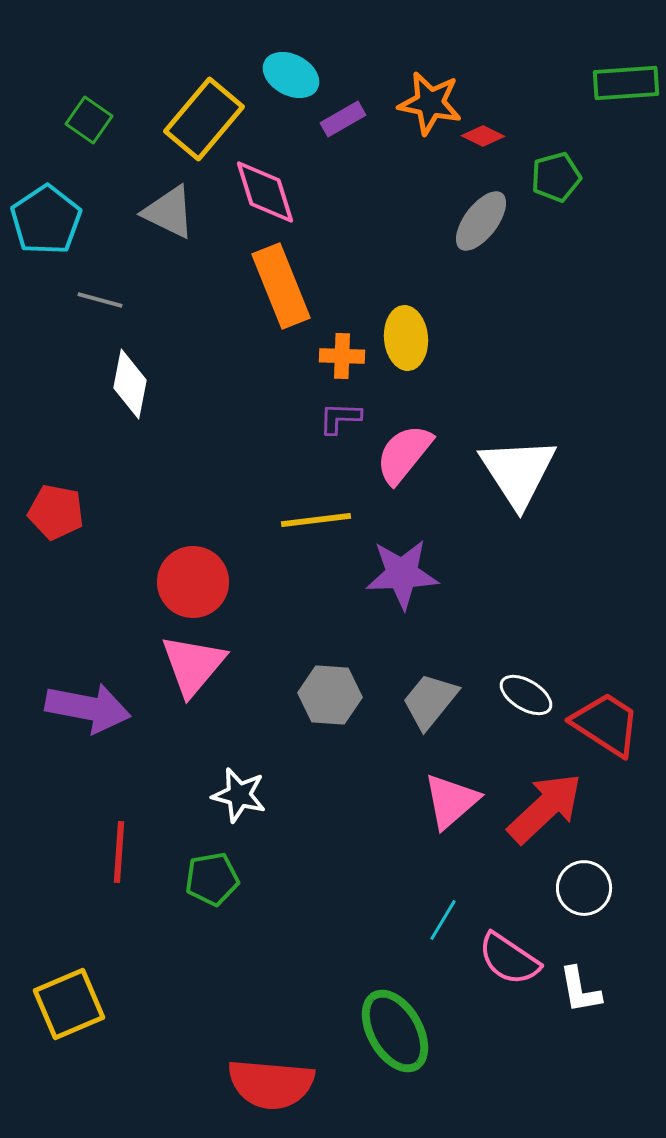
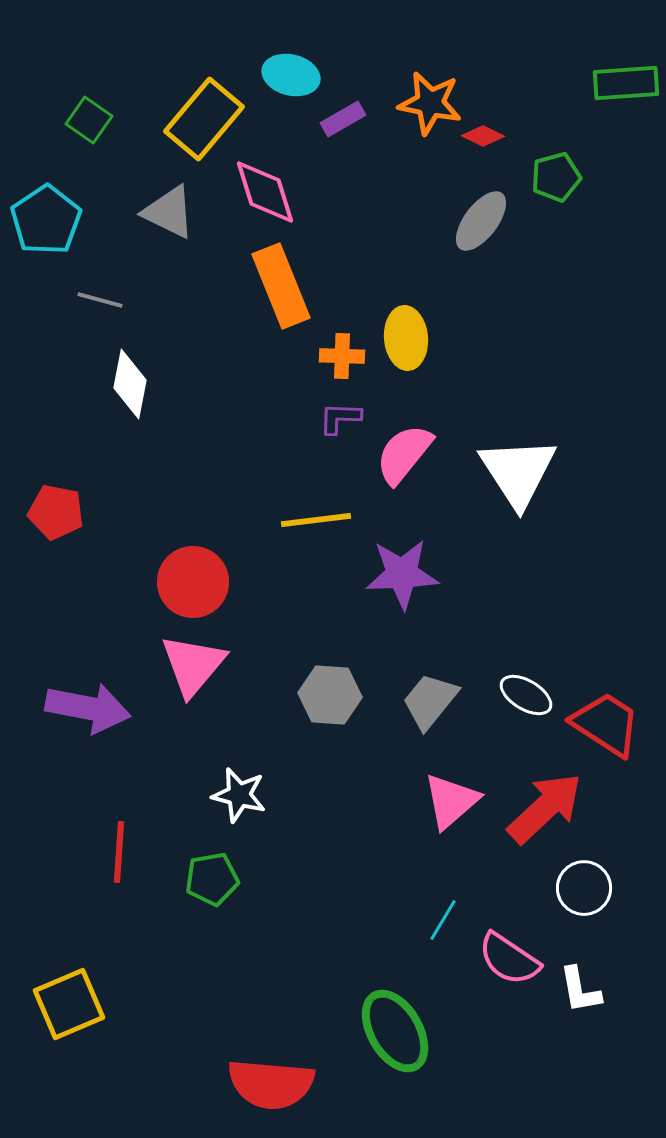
cyan ellipse at (291, 75): rotated 14 degrees counterclockwise
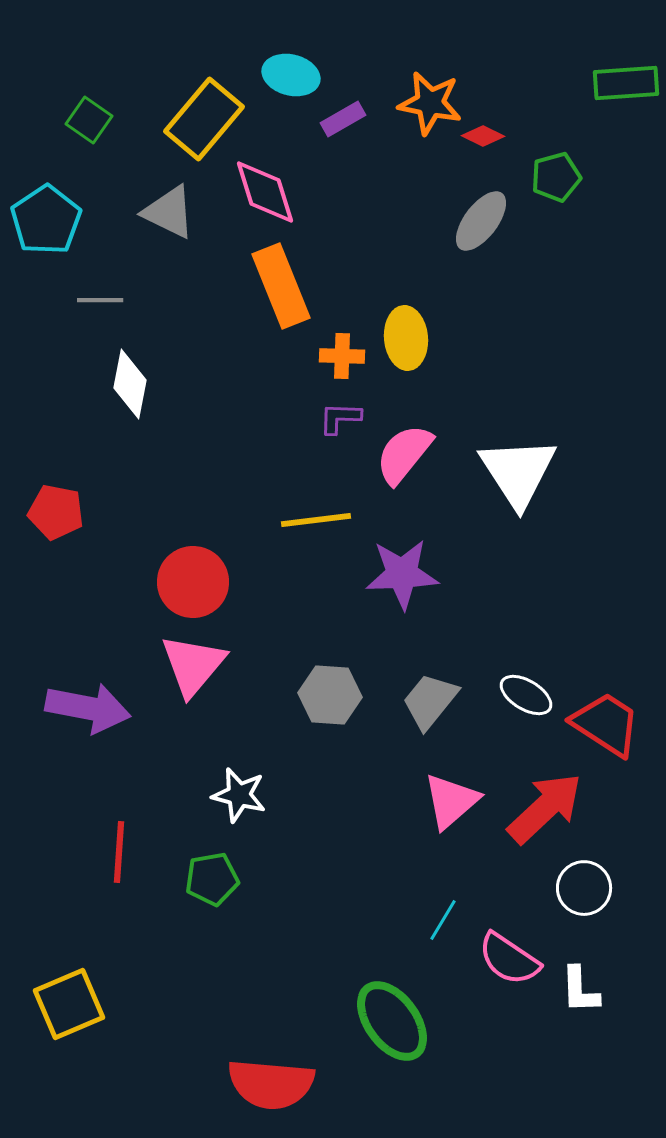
gray line at (100, 300): rotated 15 degrees counterclockwise
white L-shape at (580, 990): rotated 8 degrees clockwise
green ellipse at (395, 1031): moved 3 px left, 10 px up; rotated 6 degrees counterclockwise
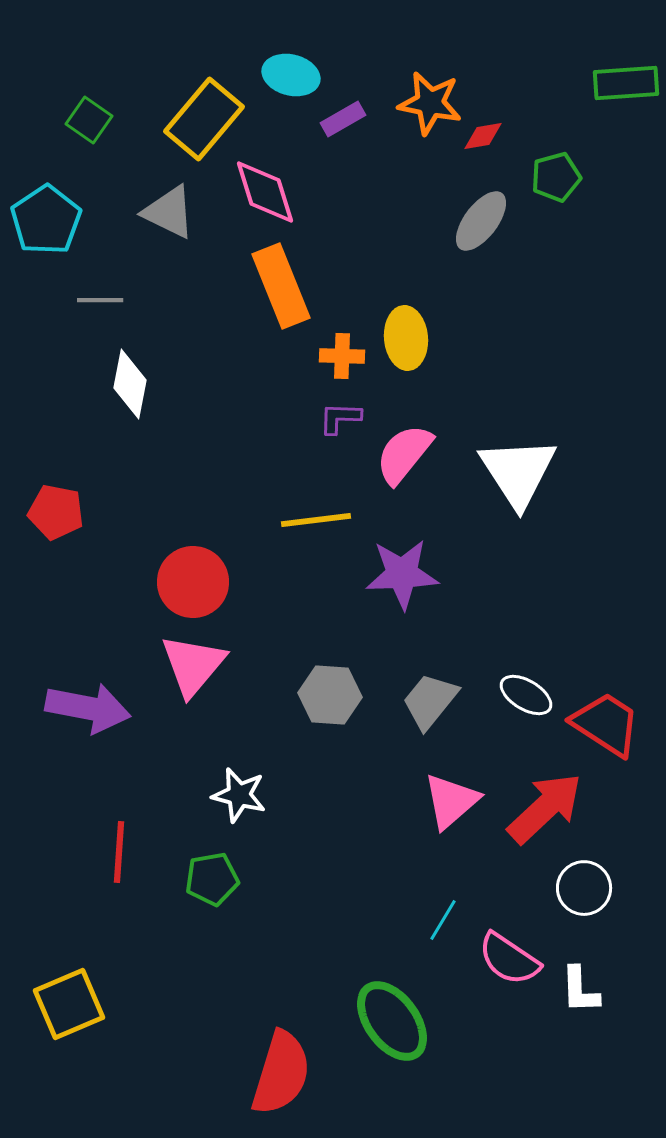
red diamond at (483, 136): rotated 36 degrees counterclockwise
red semicircle at (271, 1084): moved 10 px right, 11 px up; rotated 78 degrees counterclockwise
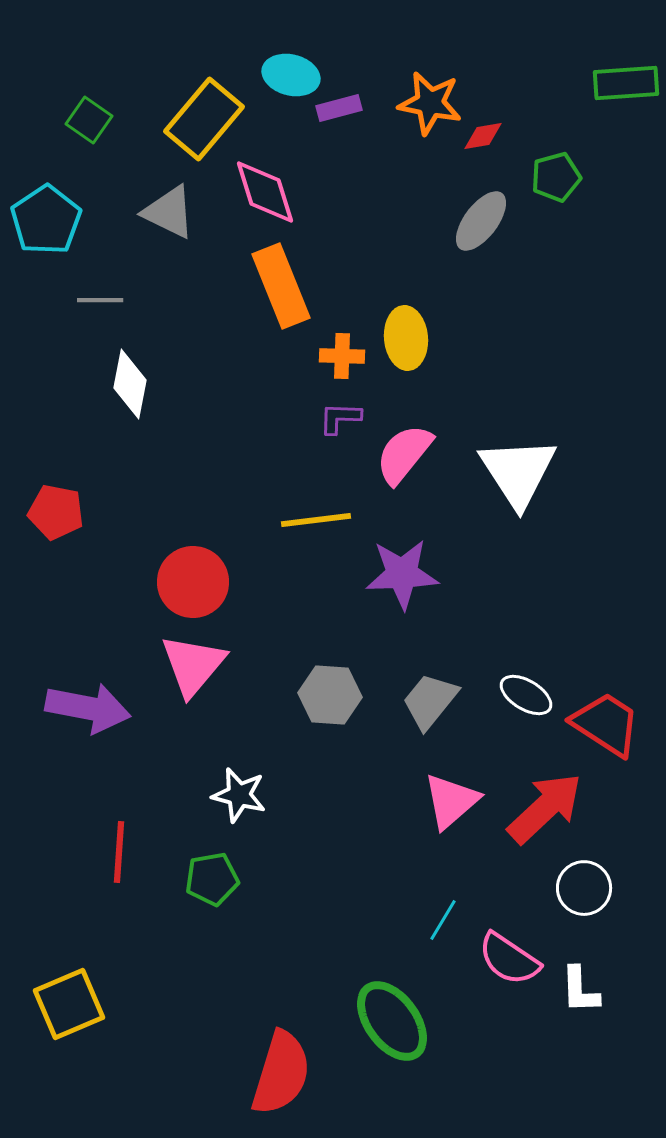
purple rectangle at (343, 119): moved 4 px left, 11 px up; rotated 15 degrees clockwise
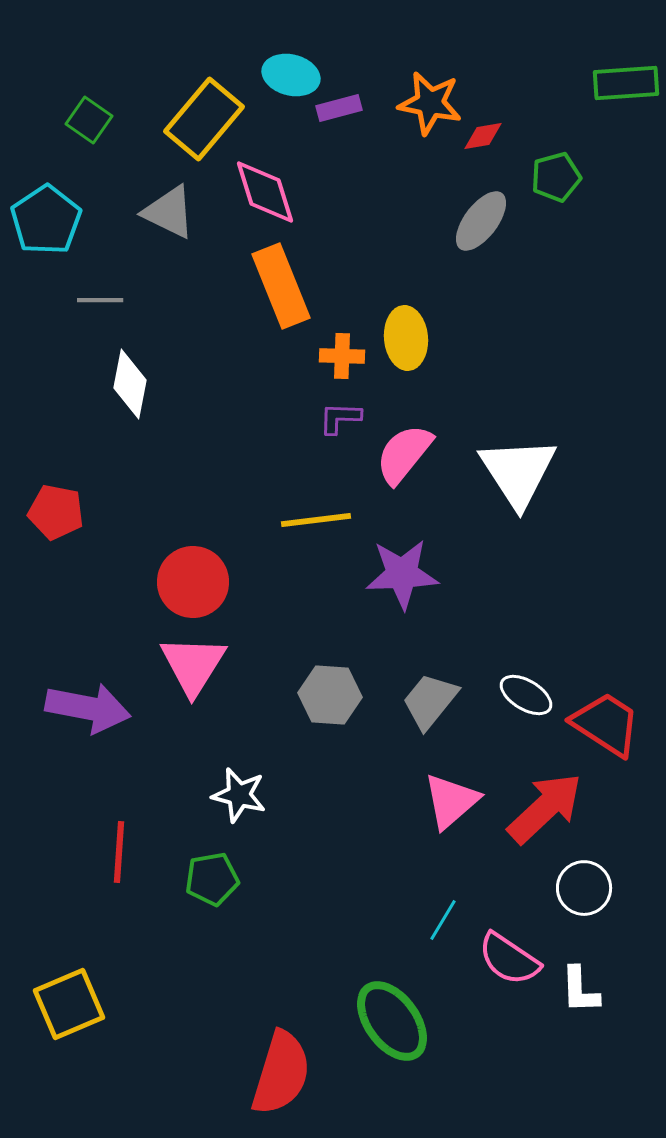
pink triangle at (193, 665): rotated 8 degrees counterclockwise
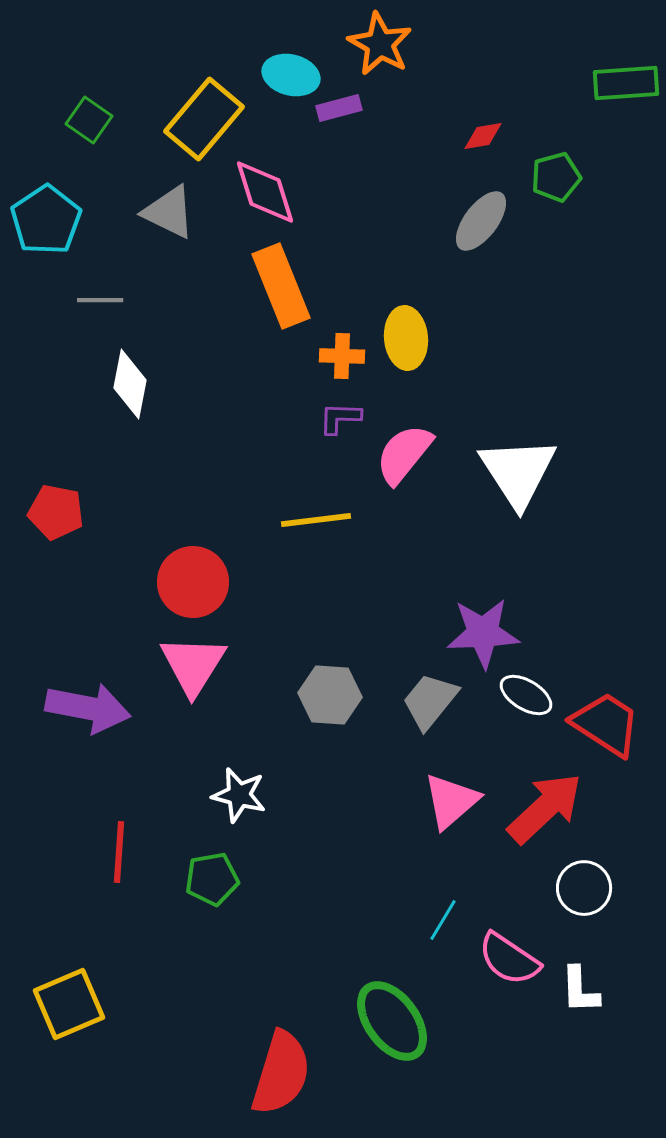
orange star at (430, 103): moved 50 px left, 59 px up; rotated 18 degrees clockwise
purple star at (402, 574): moved 81 px right, 59 px down
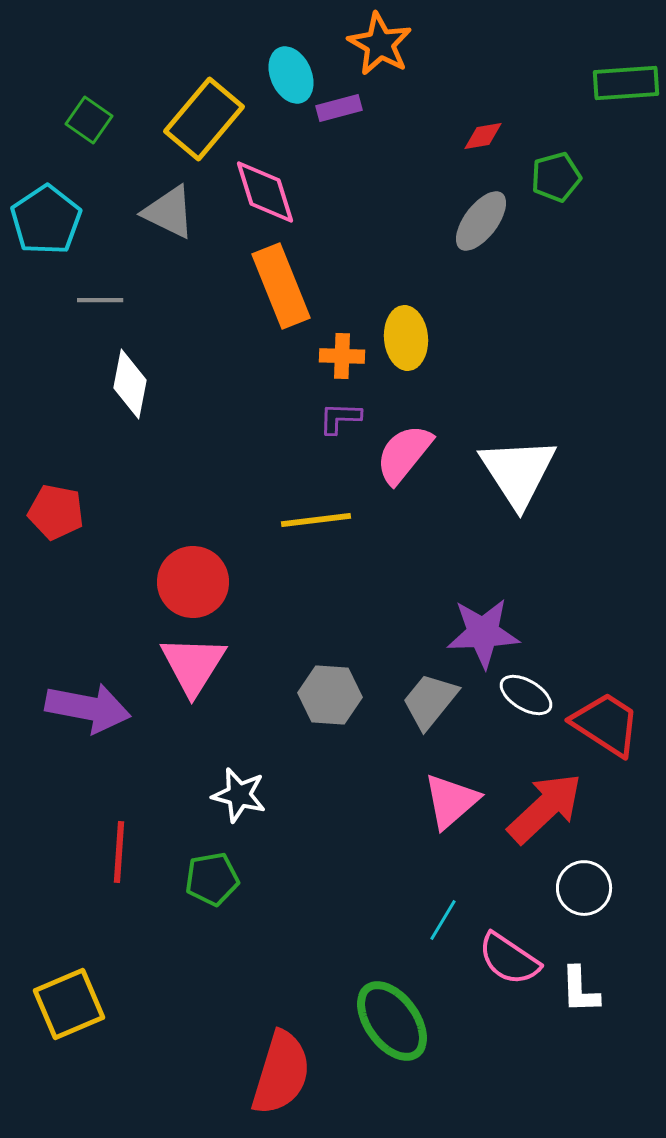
cyan ellipse at (291, 75): rotated 52 degrees clockwise
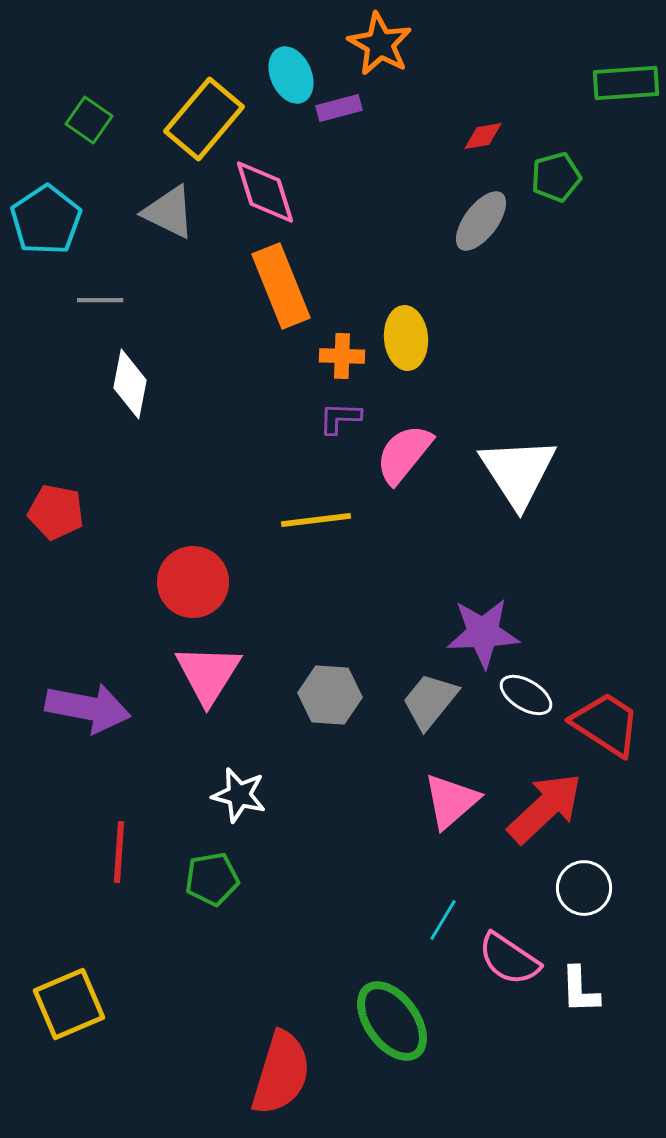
pink triangle at (193, 665): moved 15 px right, 9 px down
